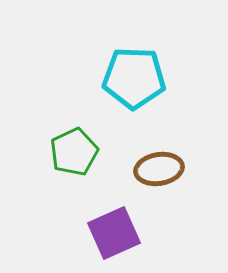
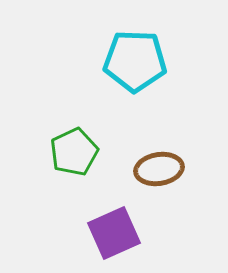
cyan pentagon: moved 1 px right, 17 px up
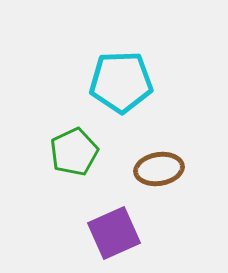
cyan pentagon: moved 14 px left, 21 px down; rotated 4 degrees counterclockwise
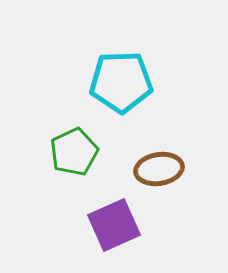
purple square: moved 8 px up
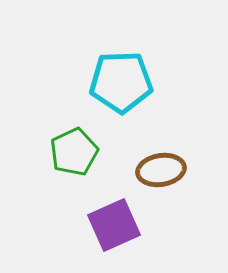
brown ellipse: moved 2 px right, 1 px down
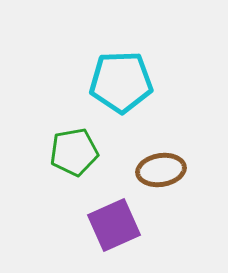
green pentagon: rotated 15 degrees clockwise
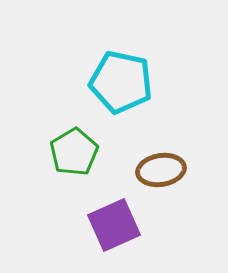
cyan pentagon: rotated 14 degrees clockwise
green pentagon: rotated 21 degrees counterclockwise
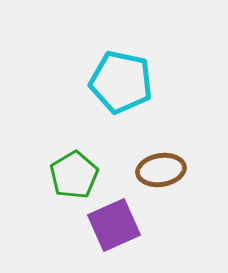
green pentagon: moved 23 px down
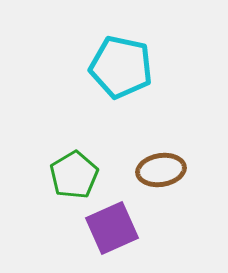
cyan pentagon: moved 15 px up
purple square: moved 2 px left, 3 px down
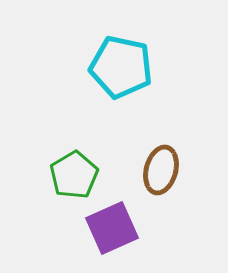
brown ellipse: rotated 66 degrees counterclockwise
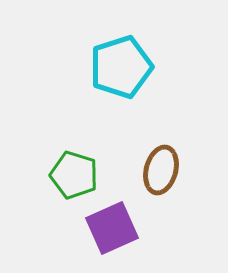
cyan pentagon: rotated 30 degrees counterclockwise
green pentagon: rotated 24 degrees counterclockwise
